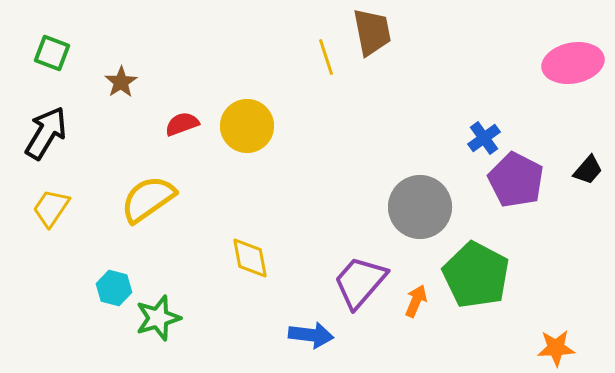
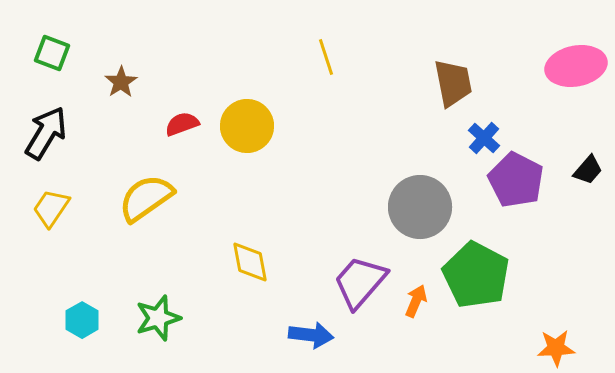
brown trapezoid: moved 81 px right, 51 px down
pink ellipse: moved 3 px right, 3 px down
blue cross: rotated 12 degrees counterclockwise
yellow semicircle: moved 2 px left, 1 px up
yellow diamond: moved 4 px down
cyan hexagon: moved 32 px left, 32 px down; rotated 16 degrees clockwise
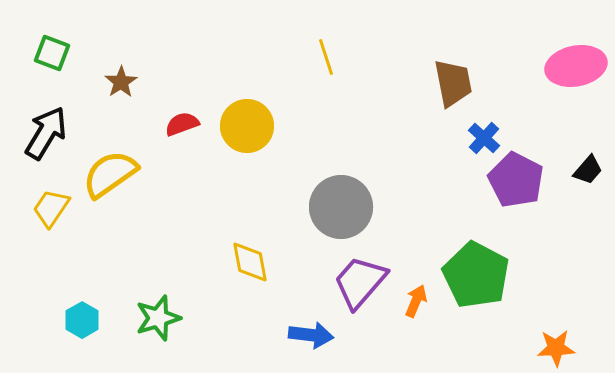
yellow semicircle: moved 36 px left, 24 px up
gray circle: moved 79 px left
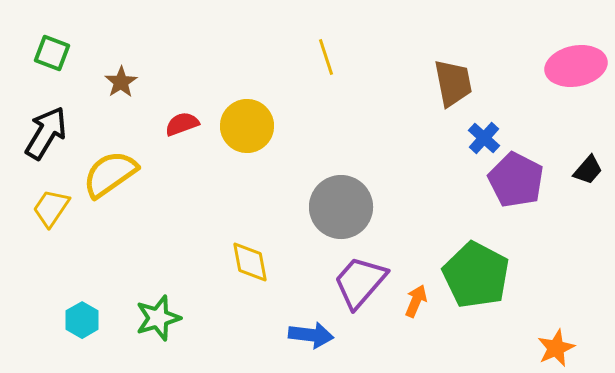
orange star: rotated 21 degrees counterclockwise
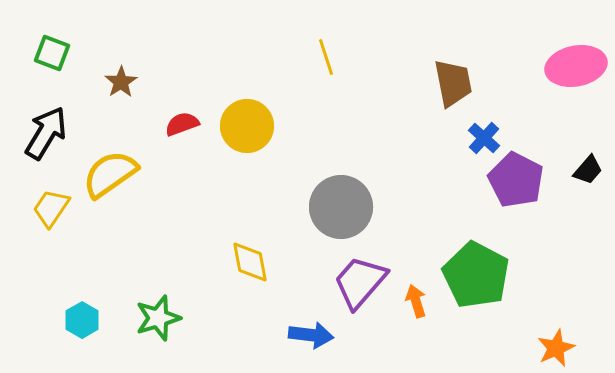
orange arrow: rotated 40 degrees counterclockwise
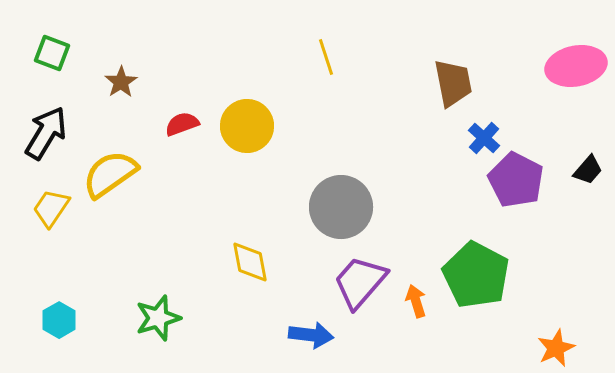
cyan hexagon: moved 23 px left
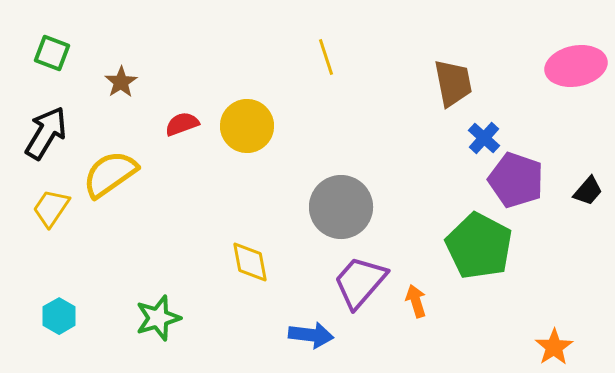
black trapezoid: moved 21 px down
purple pentagon: rotated 8 degrees counterclockwise
green pentagon: moved 3 px right, 29 px up
cyan hexagon: moved 4 px up
orange star: moved 2 px left, 1 px up; rotated 9 degrees counterclockwise
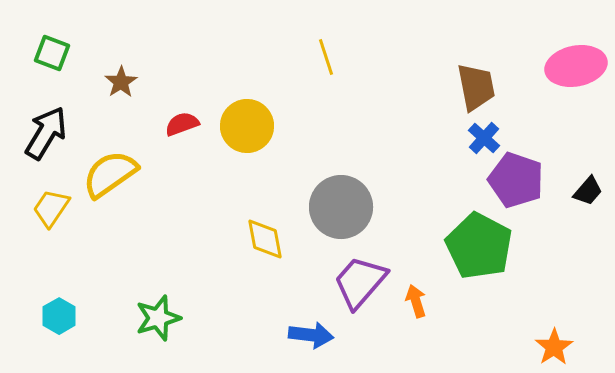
brown trapezoid: moved 23 px right, 4 px down
yellow diamond: moved 15 px right, 23 px up
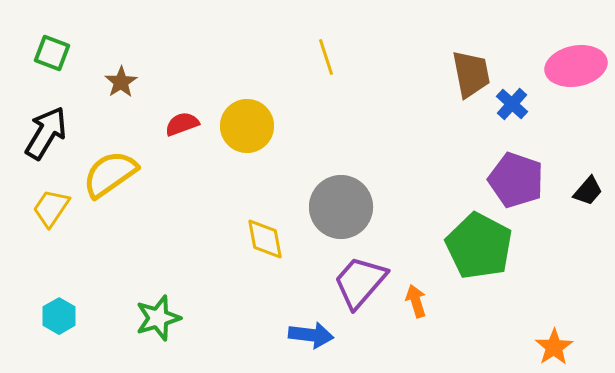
brown trapezoid: moved 5 px left, 13 px up
blue cross: moved 28 px right, 34 px up
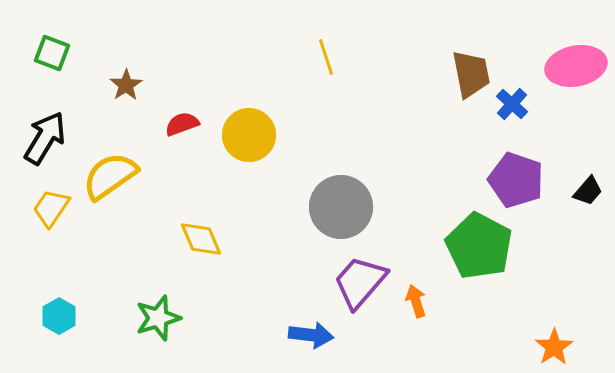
brown star: moved 5 px right, 3 px down
yellow circle: moved 2 px right, 9 px down
black arrow: moved 1 px left, 5 px down
yellow semicircle: moved 2 px down
yellow diamond: moved 64 px left; rotated 12 degrees counterclockwise
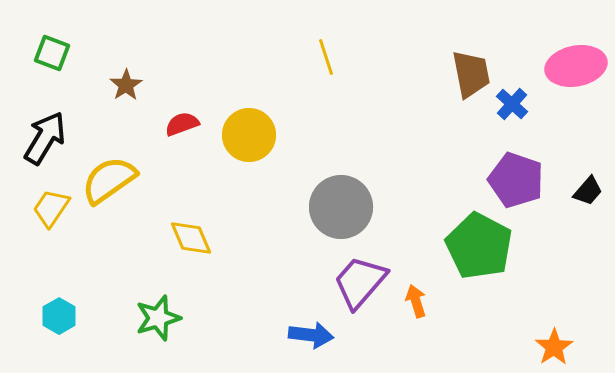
yellow semicircle: moved 1 px left, 4 px down
yellow diamond: moved 10 px left, 1 px up
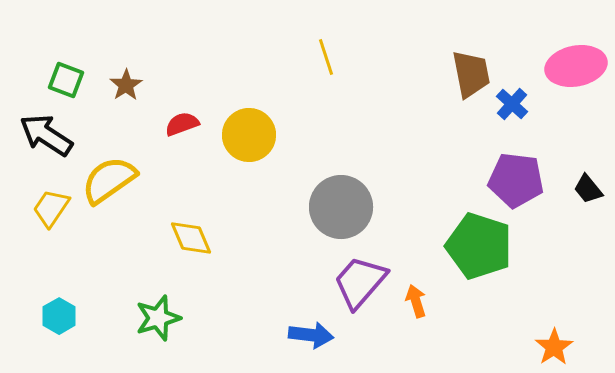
green square: moved 14 px right, 27 px down
black arrow: moved 1 px right, 3 px up; rotated 88 degrees counterclockwise
purple pentagon: rotated 12 degrees counterclockwise
black trapezoid: moved 2 px up; rotated 100 degrees clockwise
green pentagon: rotated 10 degrees counterclockwise
